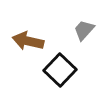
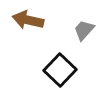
brown arrow: moved 21 px up
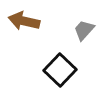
brown arrow: moved 4 px left, 1 px down
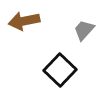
brown arrow: rotated 24 degrees counterclockwise
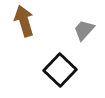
brown arrow: rotated 84 degrees clockwise
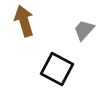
black square: moved 3 px left, 1 px up; rotated 16 degrees counterclockwise
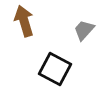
black square: moved 2 px left
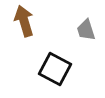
gray trapezoid: moved 2 px right; rotated 60 degrees counterclockwise
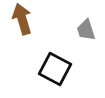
brown arrow: moved 2 px left, 2 px up
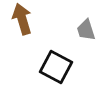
black square: moved 1 px right, 2 px up
